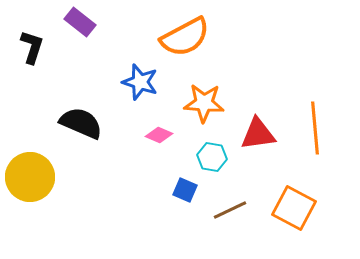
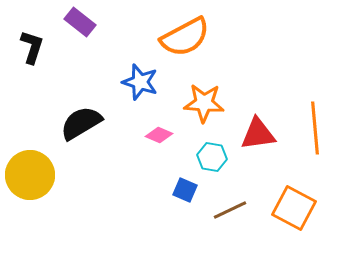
black semicircle: rotated 54 degrees counterclockwise
yellow circle: moved 2 px up
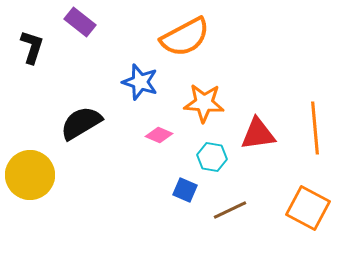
orange square: moved 14 px right
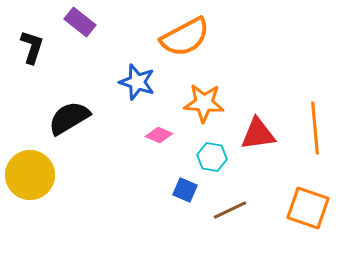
blue star: moved 3 px left
black semicircle: moved 12 px left, 5 px up
orange square: rotated 9 degrees counterclockwise
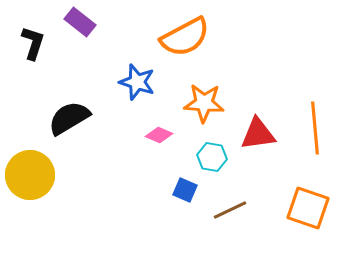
black L-shape: moved 1 px right, 4 px up
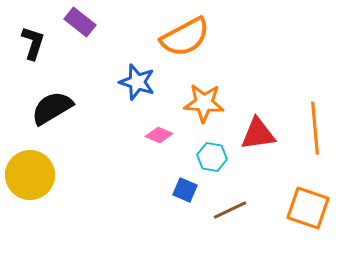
black semicircle: moved 17 px left, 10 px up
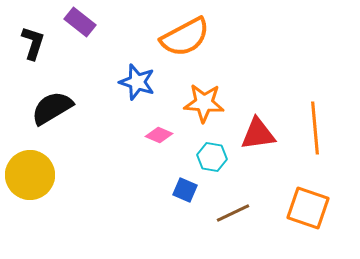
brown line: moved 3 px right, 3 px down
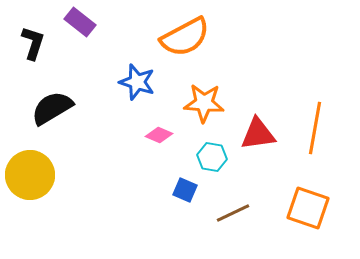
orange line: rotated 15 degrees clockwise
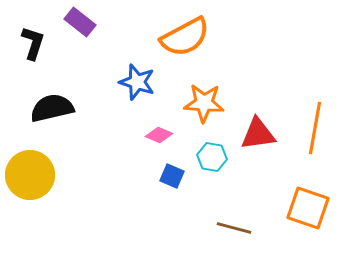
black semicircle: rotated 18 degrees clockwise
blue square: moved 13 px left, 14 px up
brown line: moved 1 px right, 15 px down; rotated 40 degrees clockwise
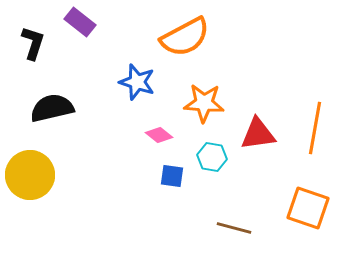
pink diamond: rotated 16 degrees clockwise
blue square: rotated 15 degrees counterclockwise
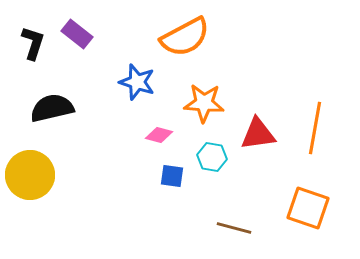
purple rectangle: moved 3 px left, 12 px down
pink diamond: rotated 24 degrees counterclockwise
